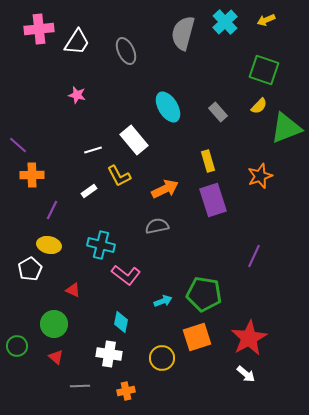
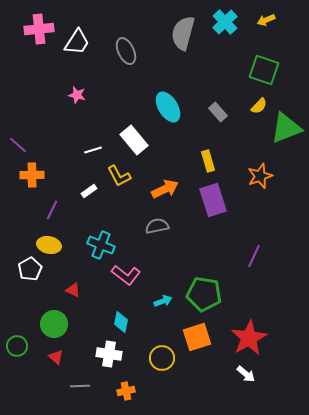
cyan cross at (101, 245): rotated 8 degrees clockwise
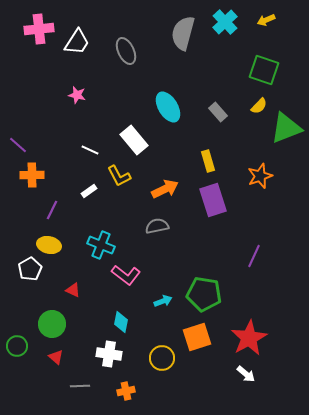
white line at (93, 150): moved 3 px left; rotated 42 degrees clockwise
green circle at (54, 324): moved 2 px left
